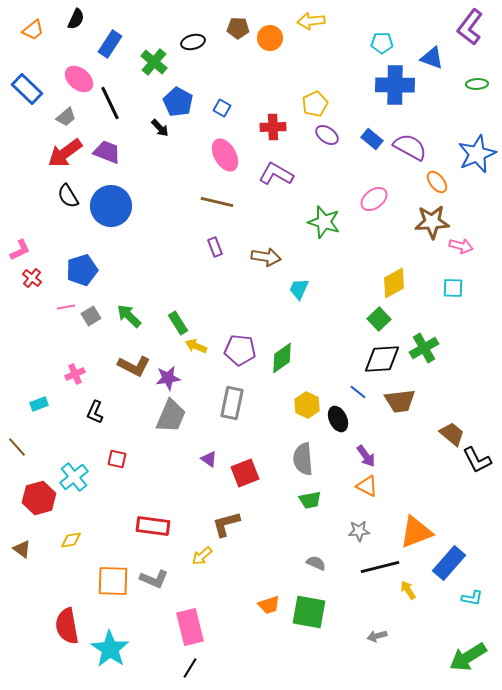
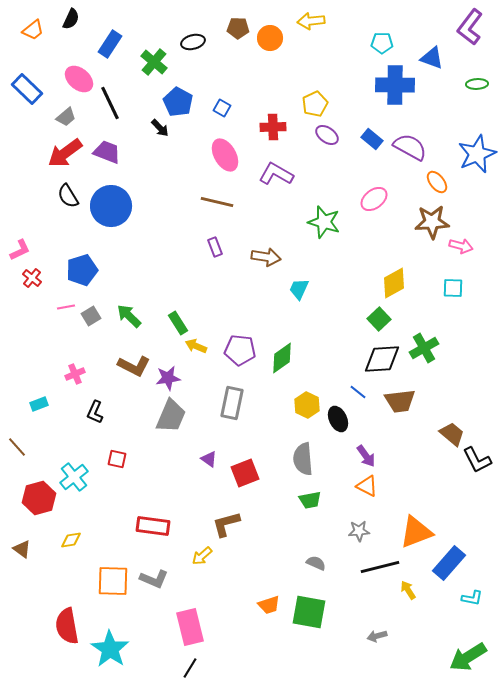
black semicircle at (76, 19): moved 5 px left
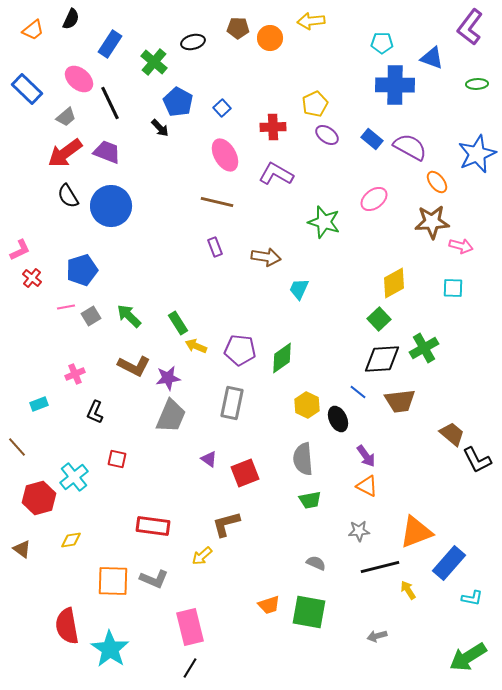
blue square at (222, 108): rotated 18 degrees clockwise
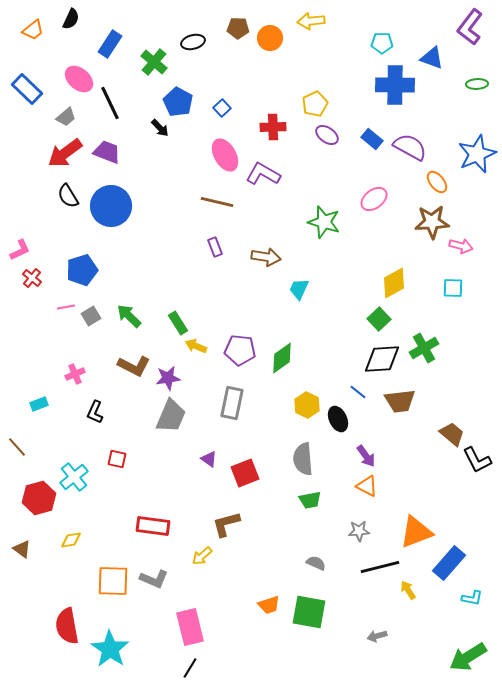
purple L-shape at (276, 174): moved 13 px left
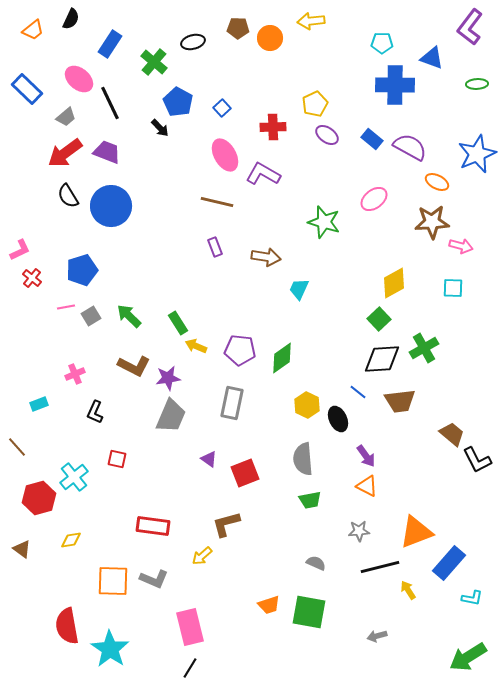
orange ellipse at (437, 182): rotated 25 degrees counterclockwise
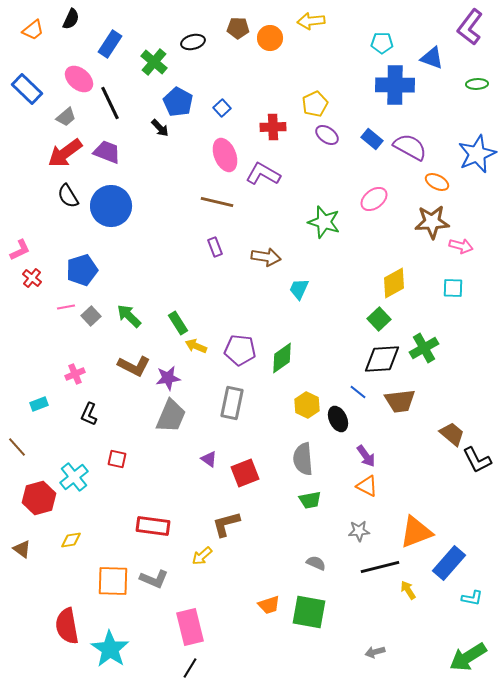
pink ellipse at (225, 155): rotated 8 degrees clockwise
gray square at (91, 316): rotated 12 degrees counterclockwise
black L-shape at (95, 412): moved 6 px left, 2 px down
gray arrow at (377, 636): moved 2 px left, 16 px down
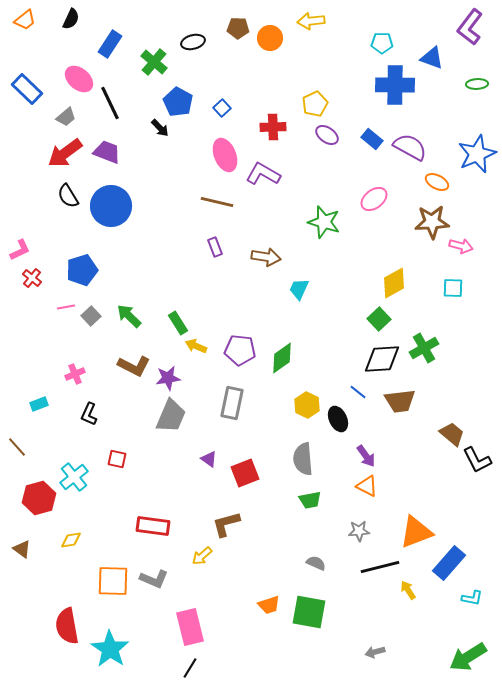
orange trapezoid at (33, 30): moved 8 px left, 10 px up
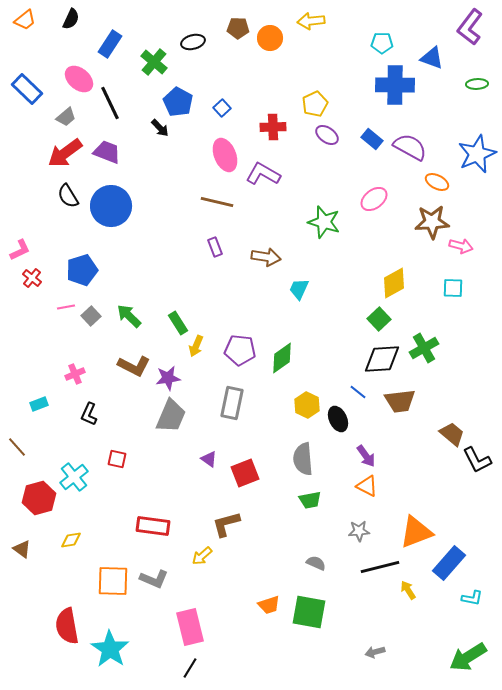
yellow arrow at (196, 346): rotated 90 degrees counterclockwise
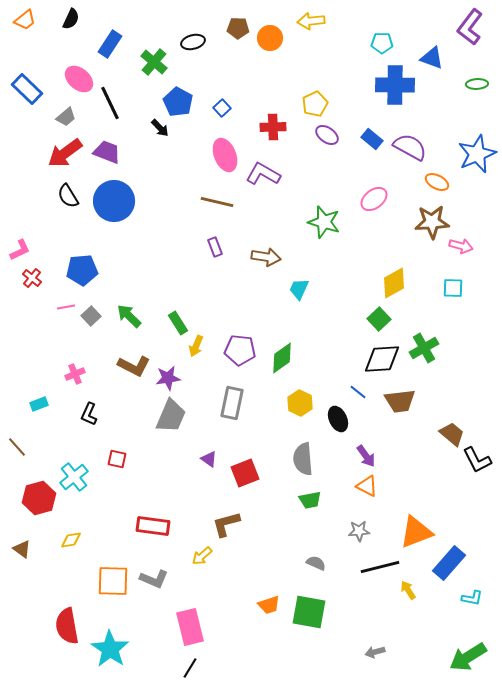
blue circle at (111, 206): moved 3 px right, 5 px up
blue pentagon at (82, 270): rotated 12 degrees clockwise
yellow hexagon at (307, 405): moved 7 px left, 2 px up
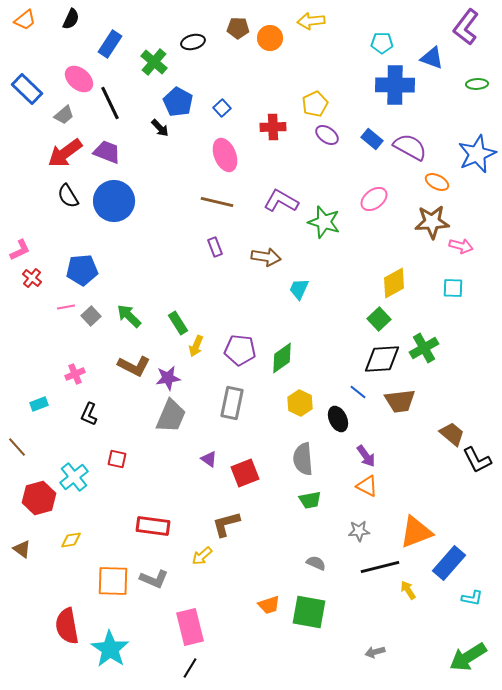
purple L-shape at (470, 27): moved 4 px left
gray trapezoid at (66, 117): moved 2 px left, 2 px up
purple L-shape at (263, 174): moved 18 px right, 27 px down
